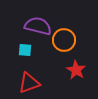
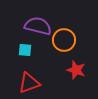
red star: rotated 12 degrees counterclockwise
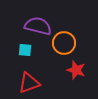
orange circle: moved 3 px down
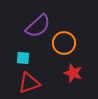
purple semicircle: rotated 124 degrees clockwise
cyan square: moved 2 px left, 8 px down
red star: moved 3 px left, 3 px down
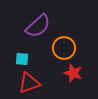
orange circle: moved 5 px down
cyan square: moved 1 px left, 1 px down
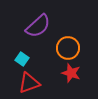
orange circle: moved 4 px right
cyan square: rotated 32 degrees clockwise
red star: moved 2 px left
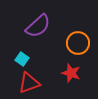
orange circle: moved 10 px right, 5 px up
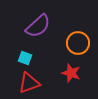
cyan square: moved 3 px right, 1 px up; rotated 16 degrees counterclockwise
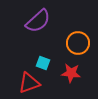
purple semicircle: moved 5 px up
cyan square: moved 18 px right, 5 px down
red star: rotated 12 degrees counterclockwise
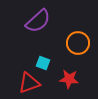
red star: moved 2 px left, 6 px down
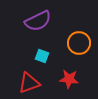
purple semicircle: rotated 16 degrees clockwise
orange circle: moved 1 px right
cyan square: moved 1 px left, 7 px up
